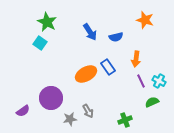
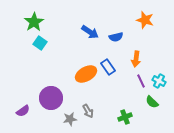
green star: moved 13 px left; rotated 12 degrees clockwise
blue arrow: rotated 24 degrees counterclockwise
green semicircle: rotated 112 degrees counterclockwise
green cross: moved 3 px up
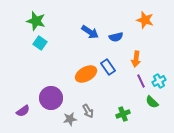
green star: moved 2 px right, 1 px up; rotated 24 degrees counterclockwise
cyan cross: rotated 32 degrees clockwise
green cross: moved 2 px left, 3 px up
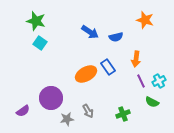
green semicircle: rotated 16 degrees counterclockwise
gray star: moved 3 px left
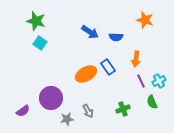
blue semicircle: rotated 16 degrees clockwise
green semicircle: rotated 40 degrees clockwise
green cross: moved 5 px up
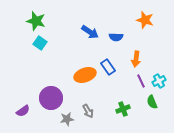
orange ellipse: moved 1 px left, 1 px down; rotated 10 degrees clockwise
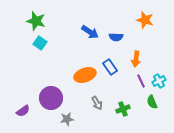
blue rectangle: moved 2 px right
gray arrow: moved 9 px right, 8 px up
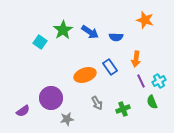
green star: moved 27 px right, 9 px down; rotated 24 degrees clockwise
cyan square: moved 1 px up
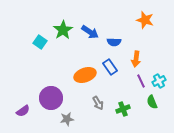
blue semicircle: moved 2 px left, 5 px down
gray arrow: moved 1 px right
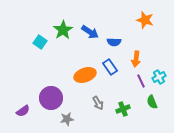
cyan cross: moved 4 px up
